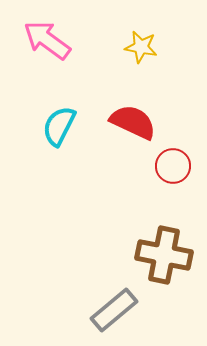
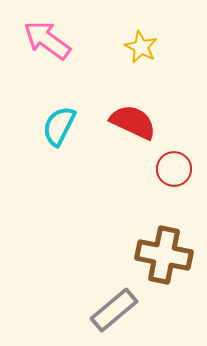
yellow star: rotated 16 degrees clockwise
red circle: moved 1 px right, 3 px down
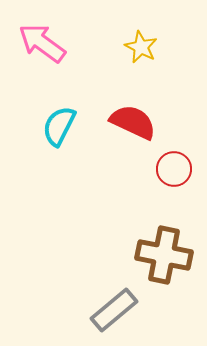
pink arrow: moved 5 px left, 3 px down
